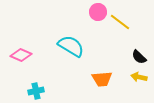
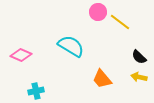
orange trapezoid: rotated 55 degrees clockwise
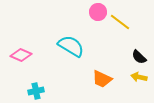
orange trapezoid: rotated 25 degrees counterclockwise
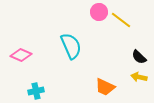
pink circle: moved 1 px right
yellow line: moved 1 px right, 2 px up
cyan semicircle: rotated 36 degrees clockwise
orange trapezoid: moved 3 px right, 8 px down
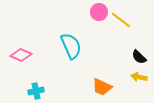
orange trapezoid: moved 3 px left
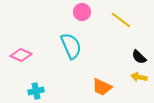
pink circle: moved 17 px left
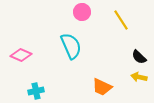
yellow line: rotated 20 degrees clockwise
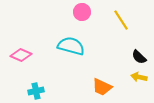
cyan semicircle: rotated 52 degrees counterclockwise
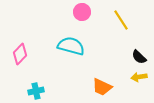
pink diamond: moved 1 px left, 1 px up; rotated 70 degrees counterclockwise
yellow arrow: rotated 21 degrees counterclockwise
